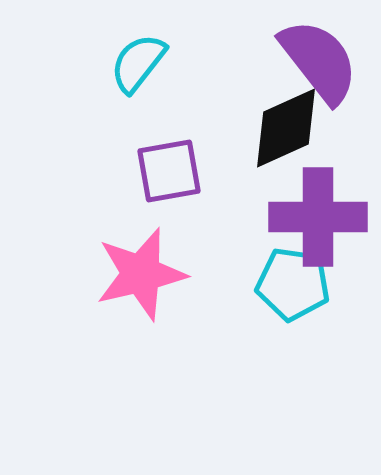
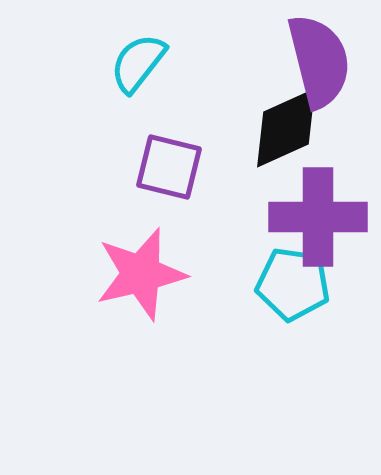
purple semicircle: rotated 24 degrees clockwise
purple square: moved 4 px up; rotated 24 degrees clockwise
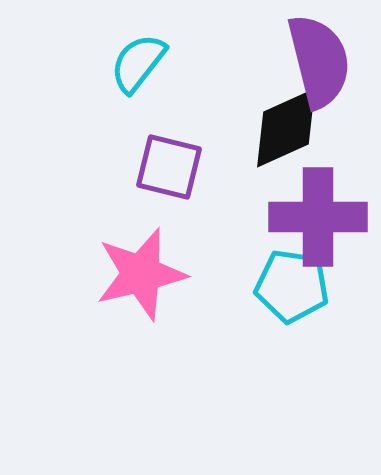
cyan pentagon: moved 1 px left, 2 px down
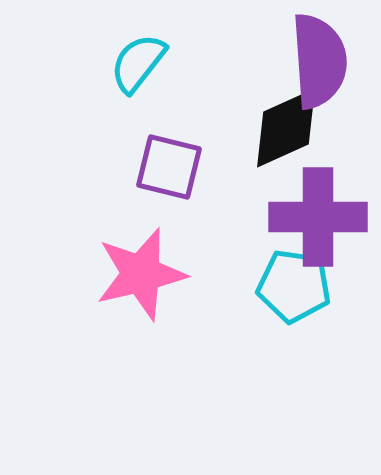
purple semicircle: rotated 10 degrees clockwise
cyan pentagon: moved 2 px right
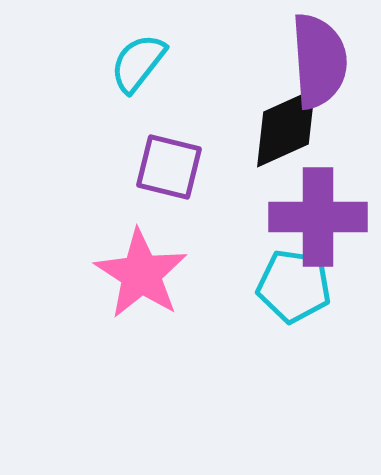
pink star: rotated 26 degrees counterclockwise
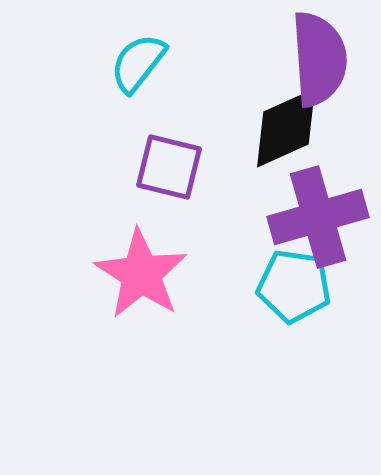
purple semicircle: moved 2 px up
purple cross: rotated 16 degrees counterclockwise
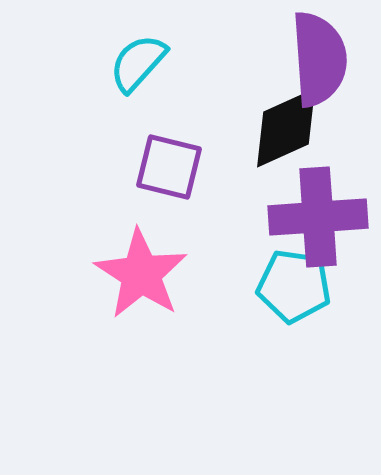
cyan semicircle: rotated 4 degrees clockwise
purple cross: rotated 12 degrees clockwise
